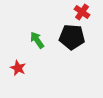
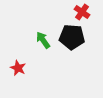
green arrow: moved 6 px right
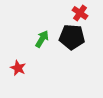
red cross: moved 2 px left, 1 px down
green arrow: moved 1 px left, 1 px up; rotated 66 degrees clockwise
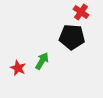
red cross: moved 1 px right, 1 px up
green arrow: moved 22 px down
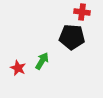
red cross: moved 1 px right; rotated 28 degrees counterclockwise
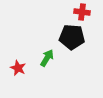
green arrow: moved 5 px right, 3 px up
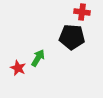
green arrow: moved 9 px left
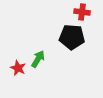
green arrow: moved 1 px down
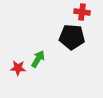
red star: rotated 21 degrees counterclockwise
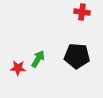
black pentagon: moved 5 px right, 19 px down
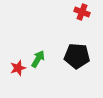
red cross: rotated 14 degrees clockwise
red star: rotated 21 degrees counterclockwise
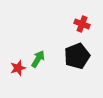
red cross: moved 12 px down
black pentagon: rotated 25 degrees counterclockwise
